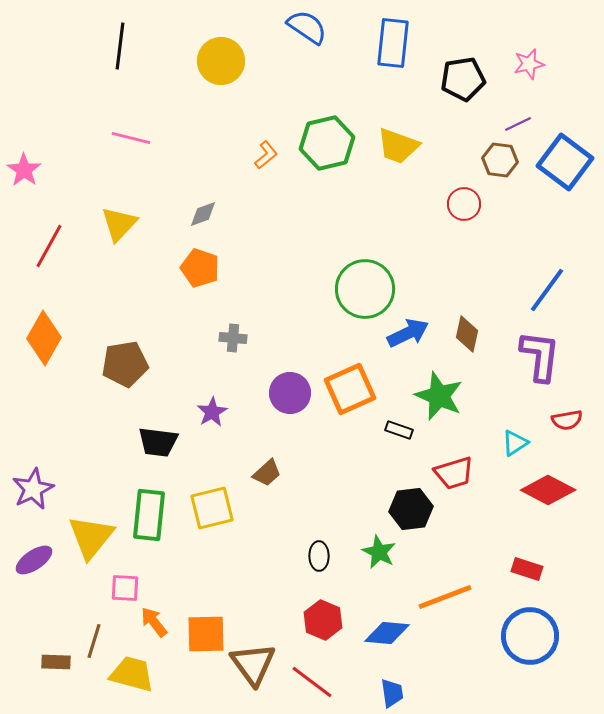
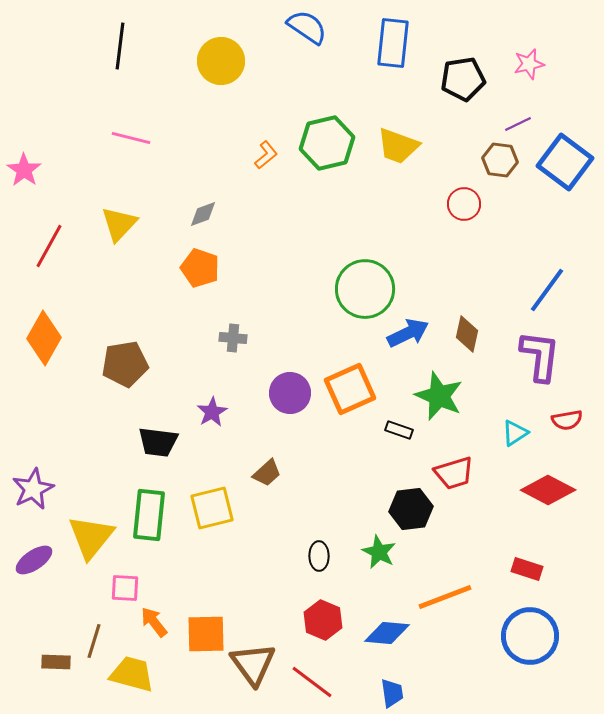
cyan triangle at (515, 443): moved 10 px up
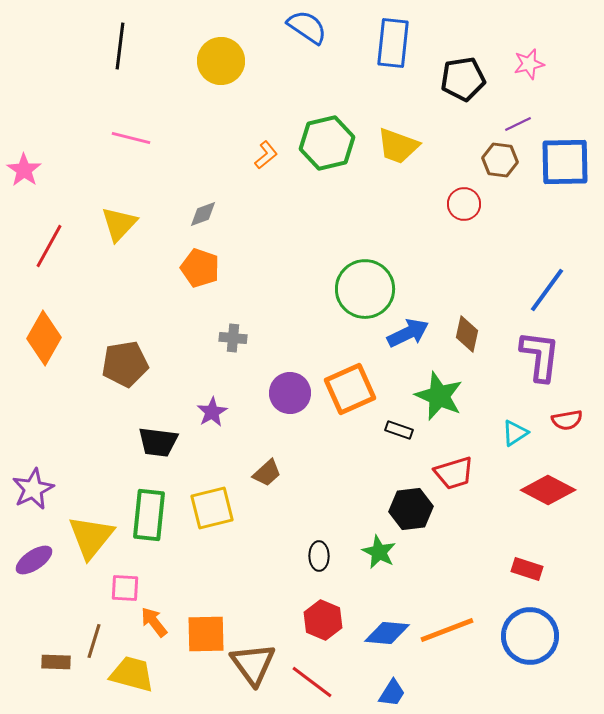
blue square at (565, 162): rotated 38 degrees counterclockwise
orange line at (445, 597): moved 2 px right, 33 px down
blue trapezoid at (392, 693): rotated 40 degrees clockwise
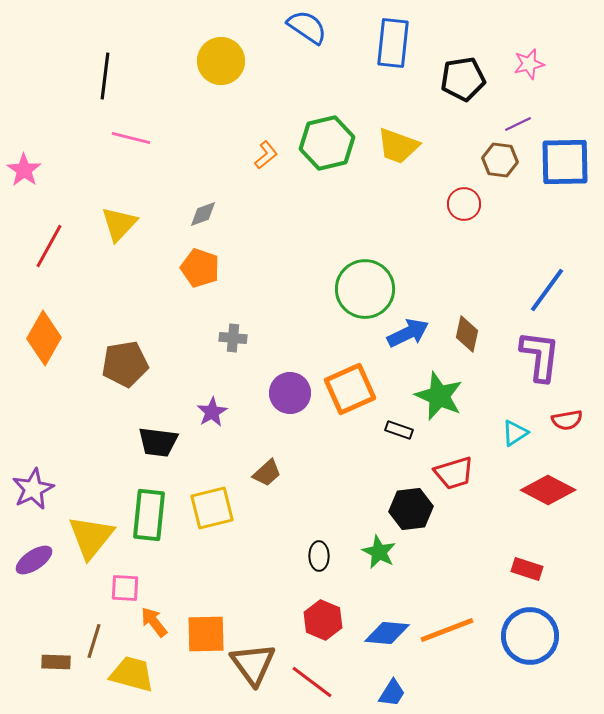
black line at (120, 46): moved 15 px left, 30 px down
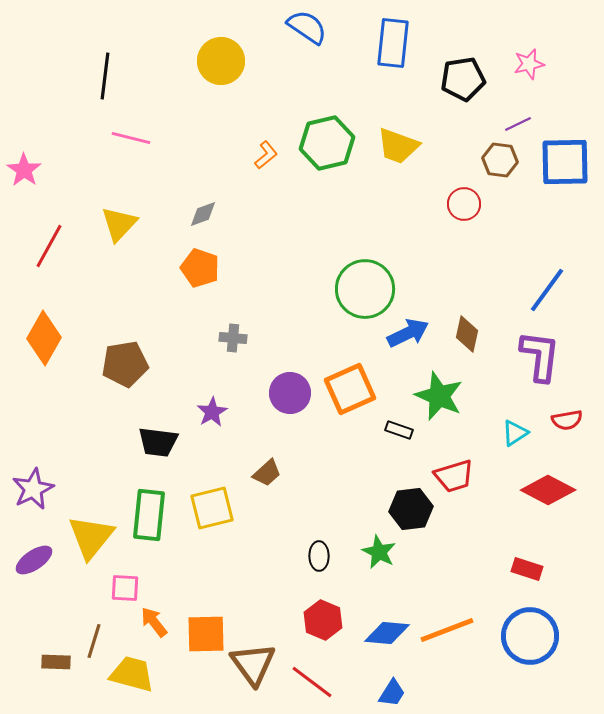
red trapezoid at (454, 473): moved 3 px down
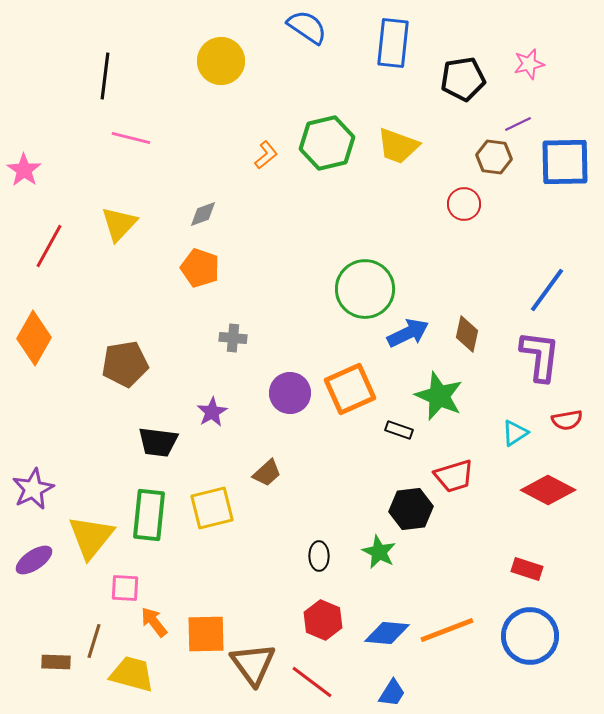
brown hexagon at (500, 160): moved 6 px left, 3 px up
orange diamond at (44, 338): moved 10 px left
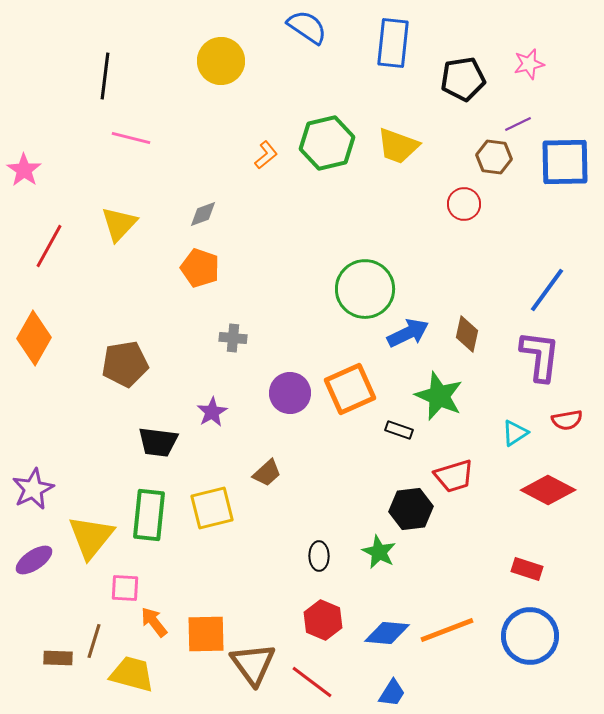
brown rectangle at (56, 662): moved 2 px right, 4 px up
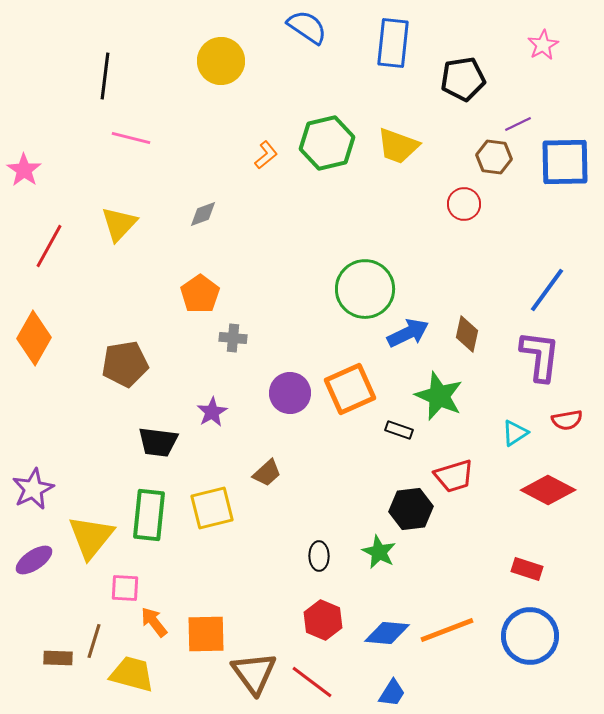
pink star at (529, 64): moved 14 px right, 19 px up; rotated 16 degrees counterclockwise
orange pentagon at (200, 268): moved 26 px down; rotated 18 degrees clockwise
brown triangle at (253, 664): moved 1 px right, 9 px down
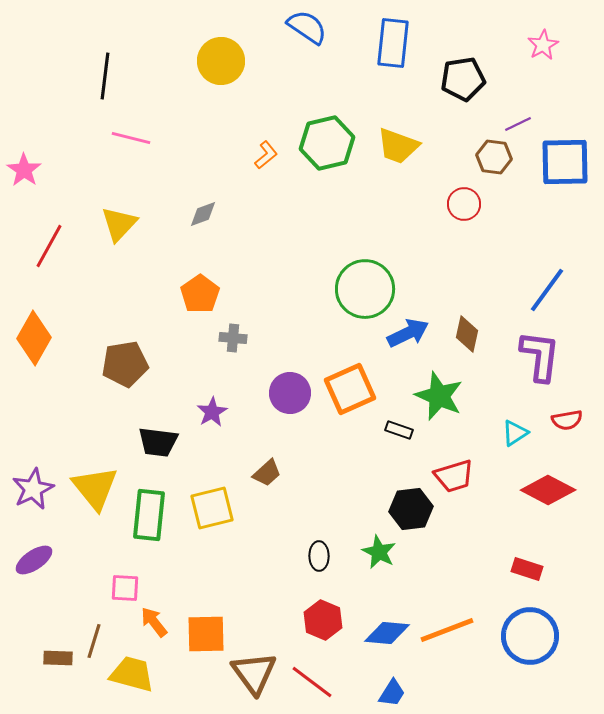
yellow triangle at (91, 537): moved 4 px right, 49 px up; rotated 18 degrees counterclockwise
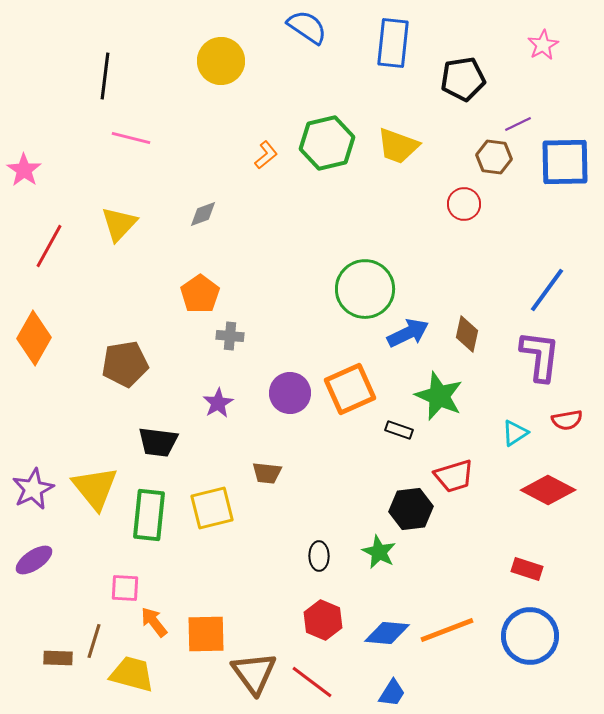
gray cross at (233, 338): moved 3 px left, 2 px up
purple star at (212, 412): moved 6 px right, 9 px up
brown trapezoid at (267, 473): rotated 48 degrees clockwise
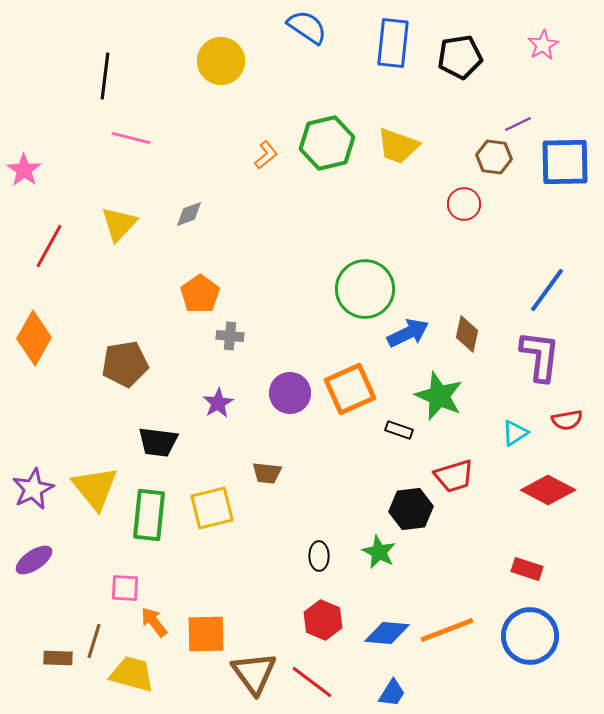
black pentagon at (463, 79): moved 3 px left, 22 px up
gray diamond at (203, 214): moved 14 px left
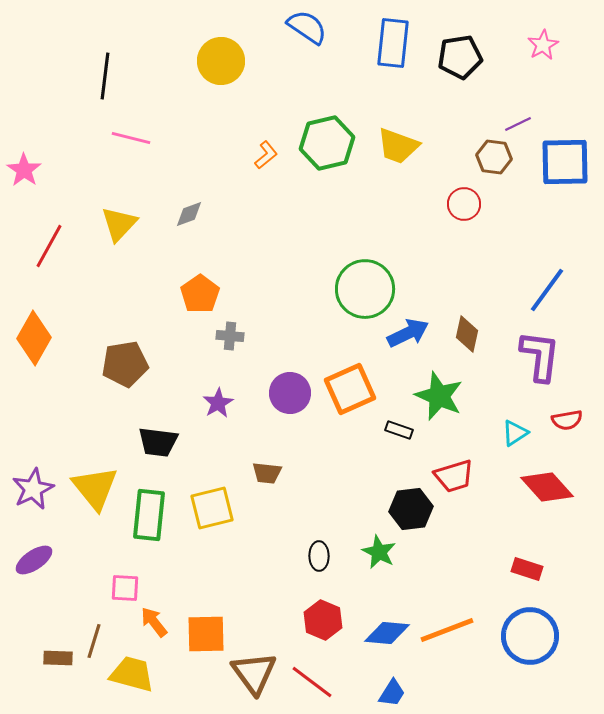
red diamond at (548, 490): moved 1 px left, 3 px up; rotated 20 degrees clockwise
